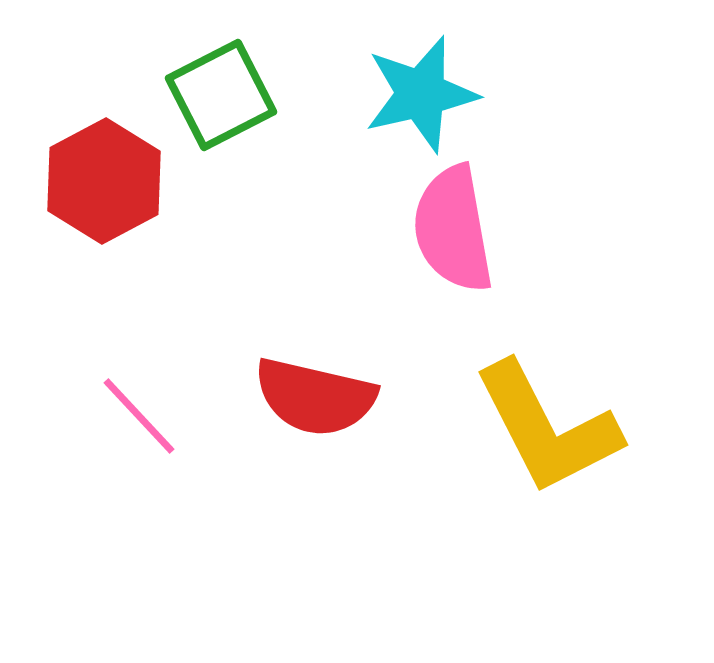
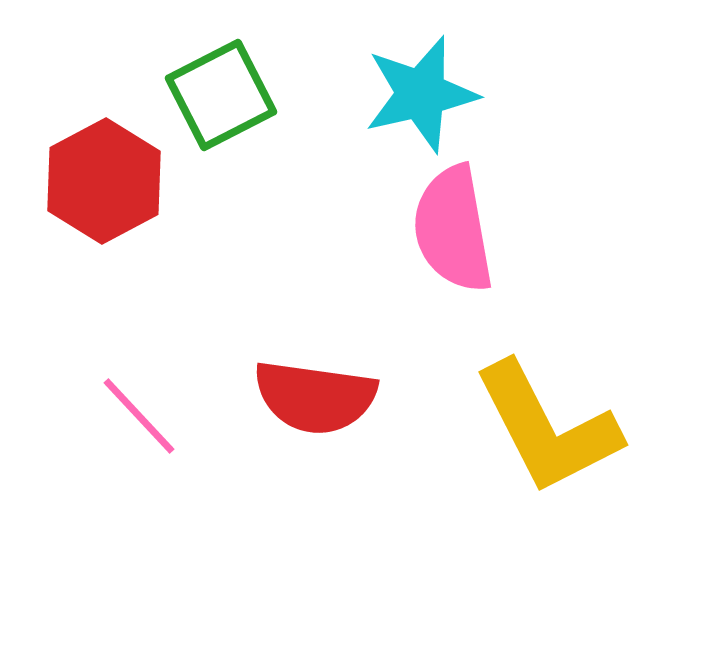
red semicircle: rotated 5 degrees counterclockwise
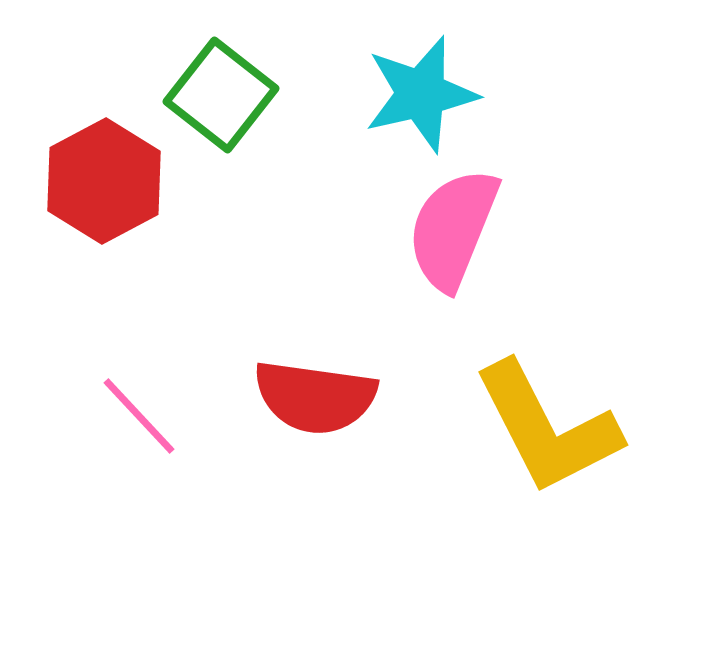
green square: rotated 25 degrees counterclockwise
pink semicircle: rotated 32 degrees clockwise
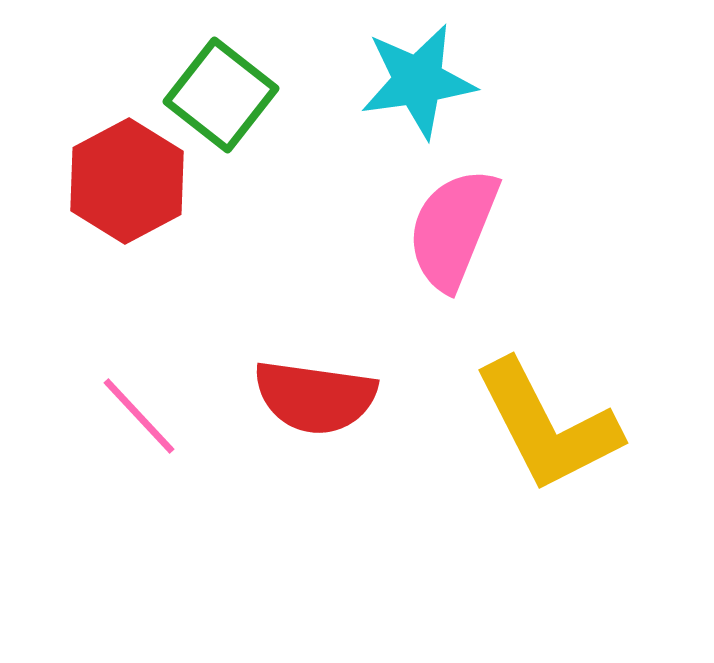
cyan star: moved 3 px left, 13 px up; rotated 5 degrees clockwise
red hexagon: moved 23 px right
yellow L-shape: moved 2 px up
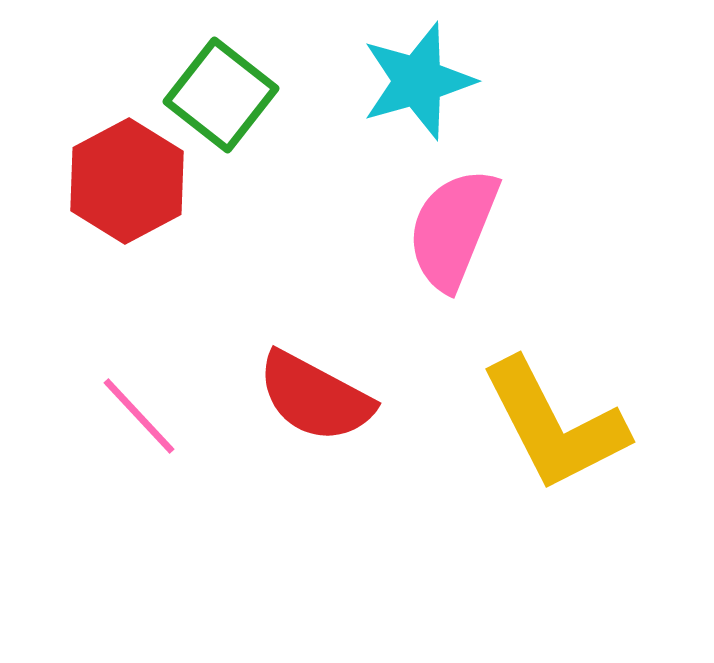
cyan star: rotated 8 degrees counterclockwise
red semicircle: rotated 20 degrees clockwise
yellow L-shape: moved 7 px right, 1 px up
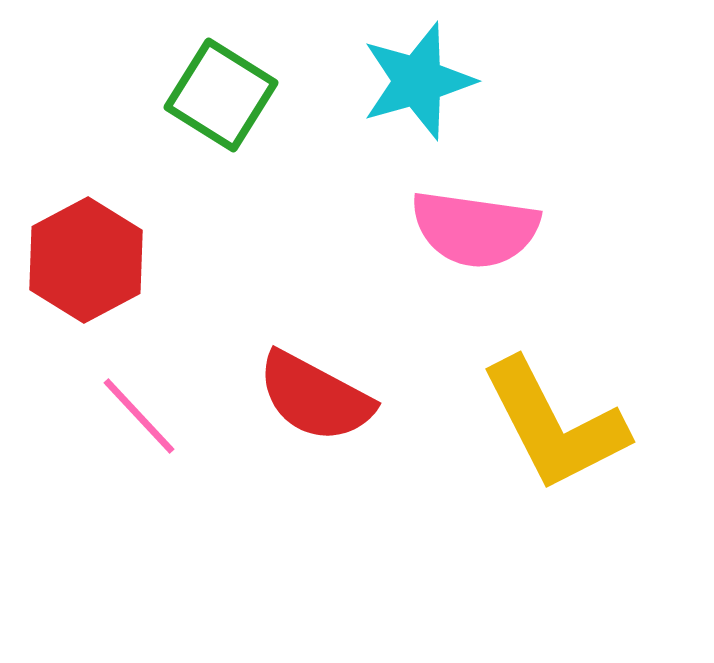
green square: rotated 6 degrees counterclockwise
red hexagon: moved 41 px left, 79 px down
pink semicircle: moved 22 px right; rotated 104 degrees counterclockwise
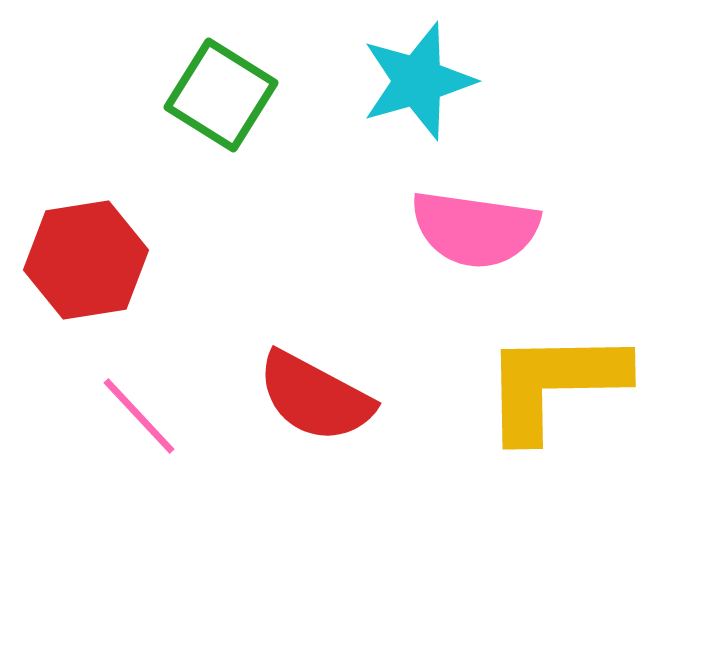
red hexagon: rotated 19 degrees clockwise
yellow L-shape: moved 41 px up; rotated 116 degrees clockwise
